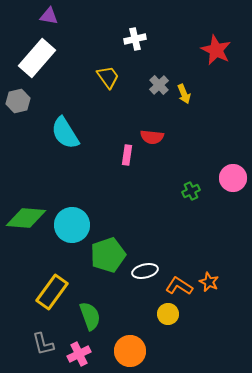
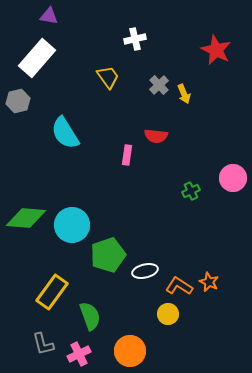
red semicircle: moved 4 px right, 1 px up
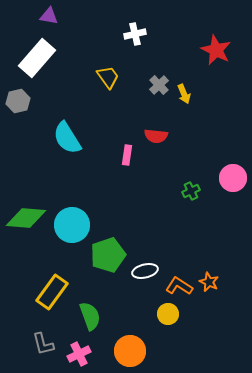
white cross: moved 5 px up
cyan semicircle: moved 2 px right, 5 px down
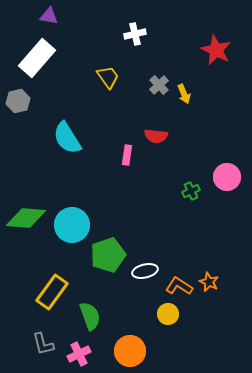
pink circle: moved 6 px left, 1 px up
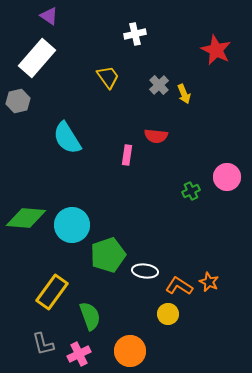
purple triangle: rotated 24 degrees clockwise
white ellipse: rotated 20 degrees clockwise
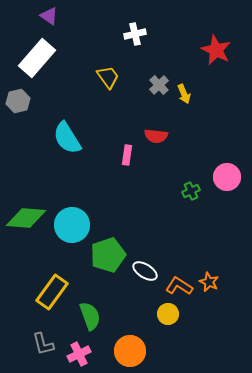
white ellipse: rotated 25 degrees clockwise
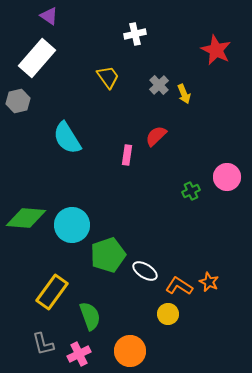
red semicircle: rotated 130 degrees clockwise
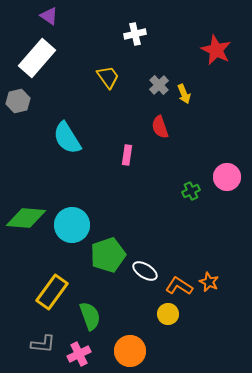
red semicircle: moved 4 px right, 9 px up; rotated 65 degrees counterclockwise
gray L-shape: rotated 70 degrees counterclockwise
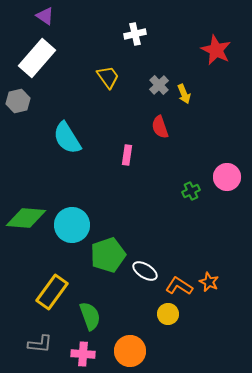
purple triangle: moved 4 px left
gray L-shape: moved 3 px left
pink cross: moved 4 px right; rotated 30 degrees clockwise
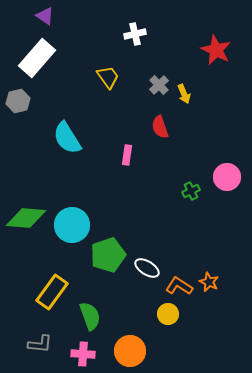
white ellipse: moved 2 px right, 3 px up
